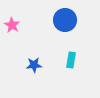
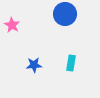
blue circle: moved 6 px up
cyan rectangle: moved 3 px down
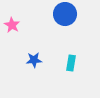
blue star: moved 5 px up
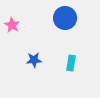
blue circle: moved 4 px down
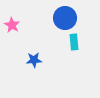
cyan rectangle: moved 3 px right, 21 px up; rotated 14 degrees counterclockwise
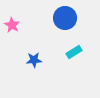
cyan rectangle: moved 10 px down; rotated 63 degrees clockwise
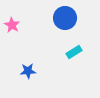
blue star: moved 6 px left, 11 px down
